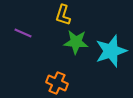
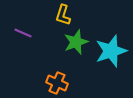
green star: rotated 25 degrees counterclockwise
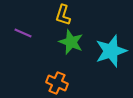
green star: moved 5 px left; rotated 30 degrees counterclockwise
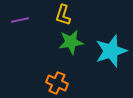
purple line: moved 3 px left, 13 px up; rotated 36 degrees counterclockwise
green star: rotated 30 degrees counterclockwise
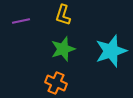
purple line: moved 1 px right, 1 px down
green star: moved 8 px left, 7 px down; rotated 10 degrees counterclockwise
orange cross: moved 1 px left
